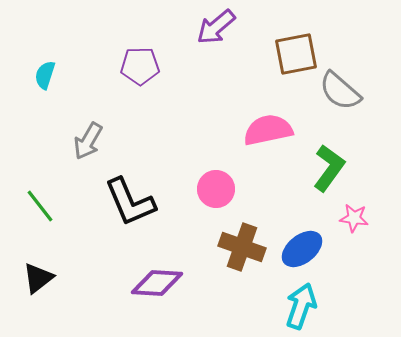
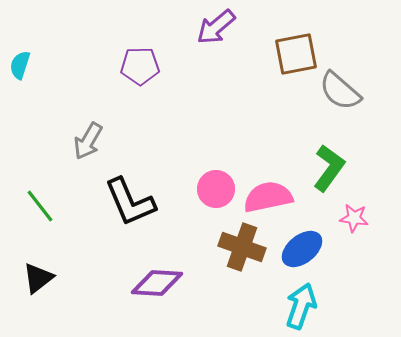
cyan semicircle: moved 25 px left, 10 px up
pink semicircle: moved 67 px down
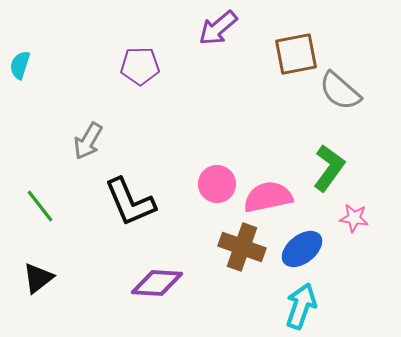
purple arrow: moved 2 px right, 1 px down
pink circle: moved 1 px right, 5 px up
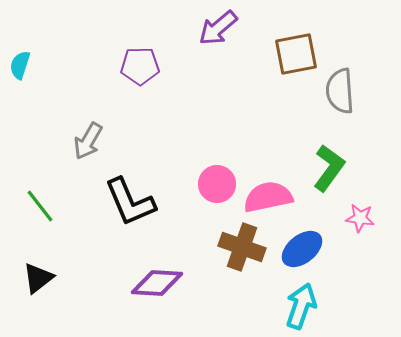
gray semicircle: rotated 45 degrees clockwise
pink star: moved 6 px right
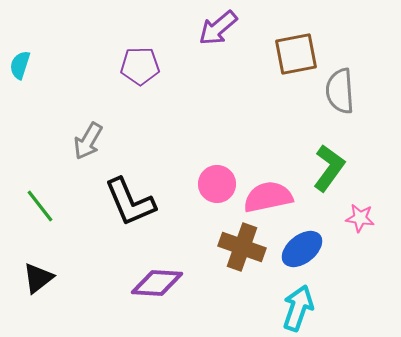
cyan arrow: moved 3 px left, 2 px down
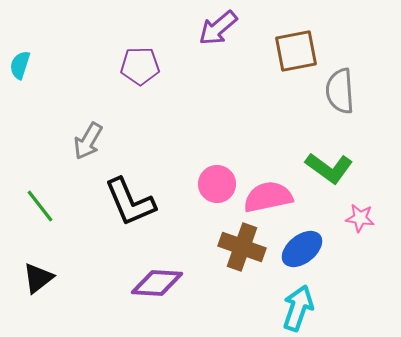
brown square: moved 3 px up
green L-shape: rotated 90 degrees clockwise
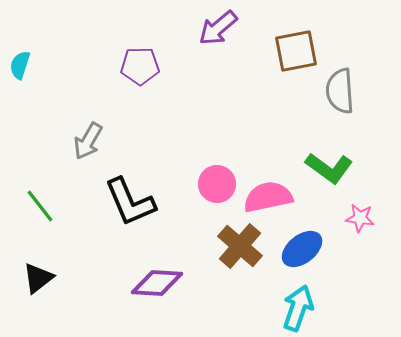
brown cross: moved 2 px left, 1 px up; rotated 21 degrees clockwise
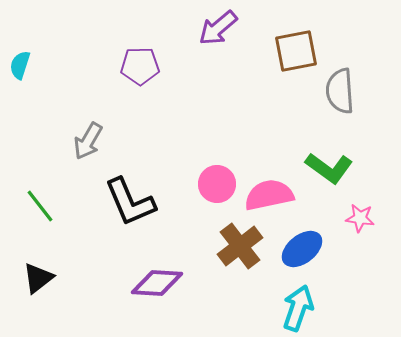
pink semicircle: moved 1 px right, 2 px up
brown cross: rotated 12 degrees clockwise
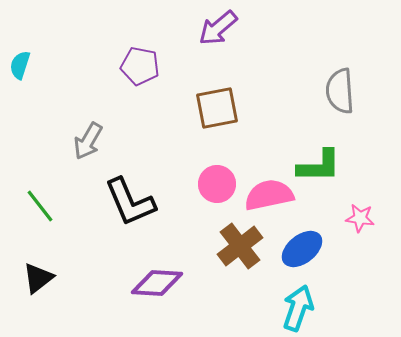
brown square: moved 79 px left, 57 px down
purple pentagon: rotated 12 degrees clockwise
green L-shape: moved 10 px left, 2 px up; rotated 36 degrees counterclockwise
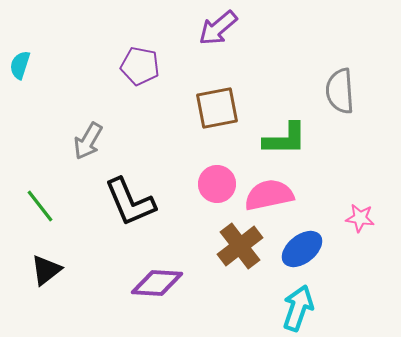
green L-shape: moved 34 px left, 27 px up
black triangle: moved 8 px right, 8 px up
